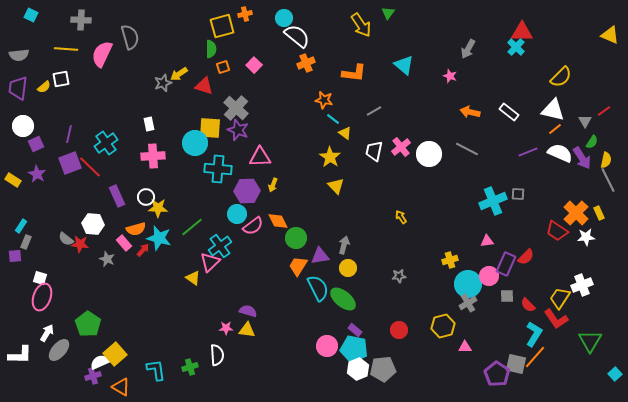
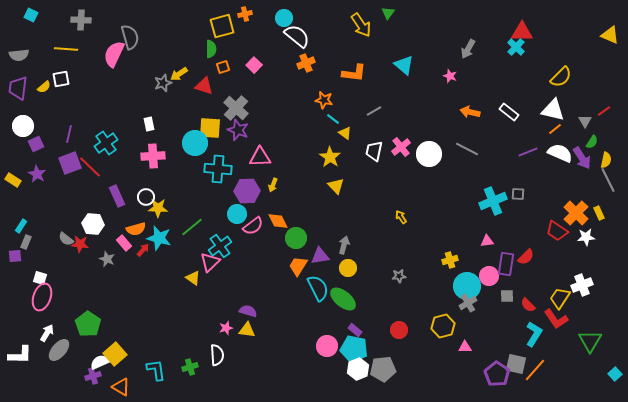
pink semicircle at (102, 54): moved 12 px right
purple rectangle at (506, 264): rotated 15 degrees counterclockwise
cyan circle at (468, 284): moved 1 px left, 2 px down
pink star at (226, 328): rotated 16 degrees counterclockwise
orange line at (535, 357): moved 13 px down
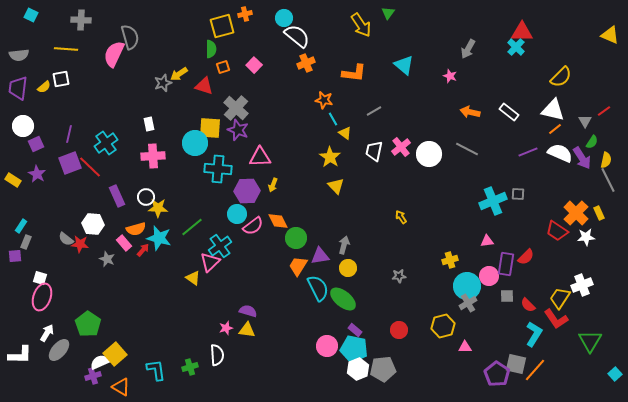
cyan line at (333, 119): rotated 24 degrees clockwise
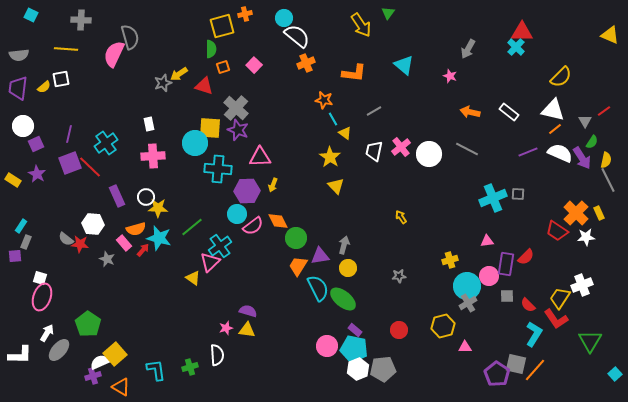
cyan cross at (493, 201): moved 3 px up
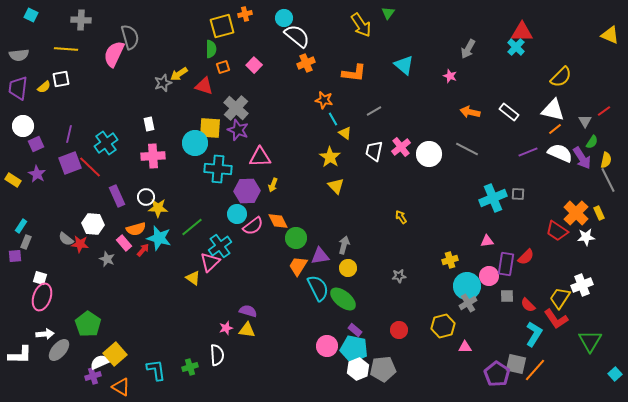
white arrow at (47, 333): moved 2 px left, 1 px down; rotated 54 degrees clockwise
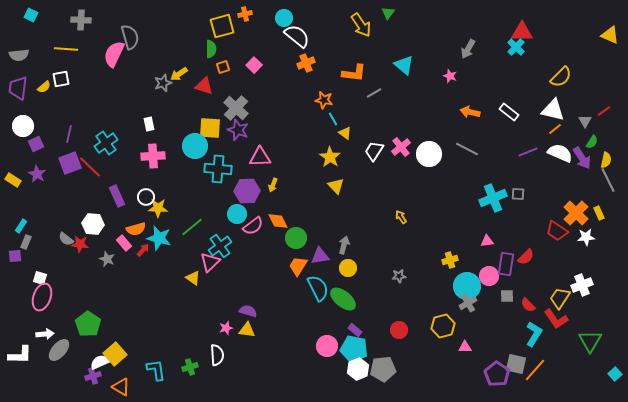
gray line at (374, 111): moved 18 px up
cyan circle at (195, 143): moved 3 px down
white trapezoid at (374, 151): rotated 20 degrees clockwise
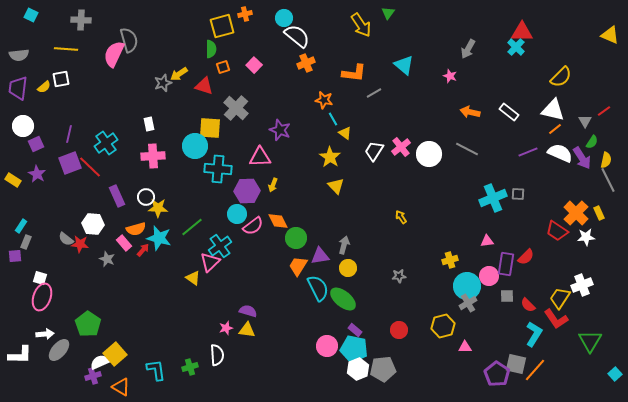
gray semicircle at (130, 37): moved 1 px left, 3 px down
purple star at (238, 130): moved 42 px right
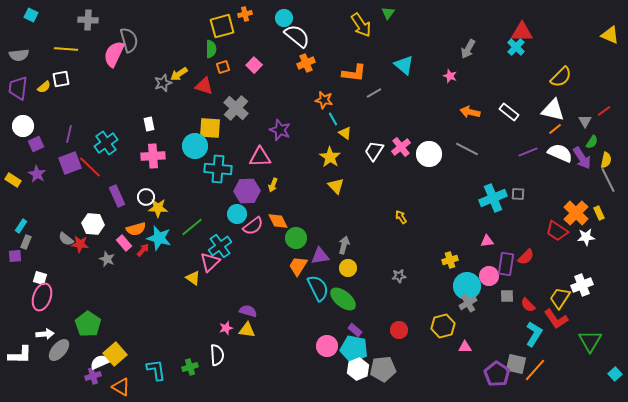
gray cross at (81, 20): moved 7 px right
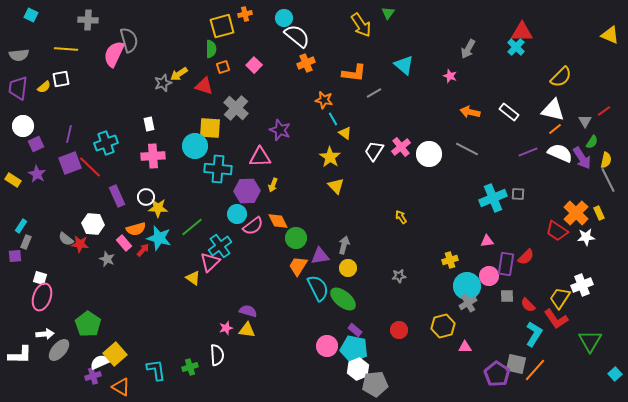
cyan cross at (106, 143): rotated 15 degrees clockwise
gray pentagon at (383, 369): moved 8 px left, 15 px down
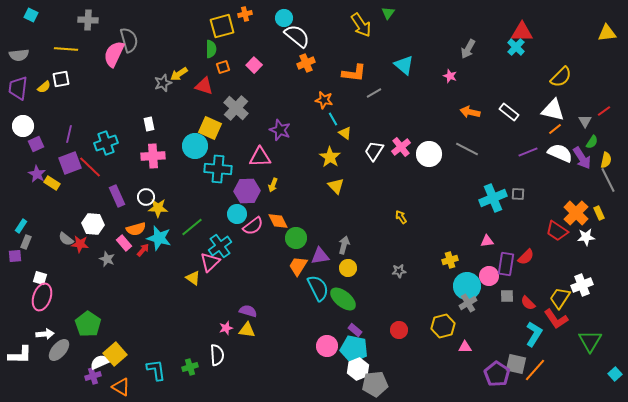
yellow triangle at (610, 35): moved 3 px left, 2 px up; rotated 30 degrees counterclockwise
yellow square at (210, 128): rotated 20 degrees clockwise
yellow rectangle at (13, 180): moved 39 px right, 3 px down
gray star at (399, 276): moved 5 px up
red semicircle at (528, 305): moved 2 px up
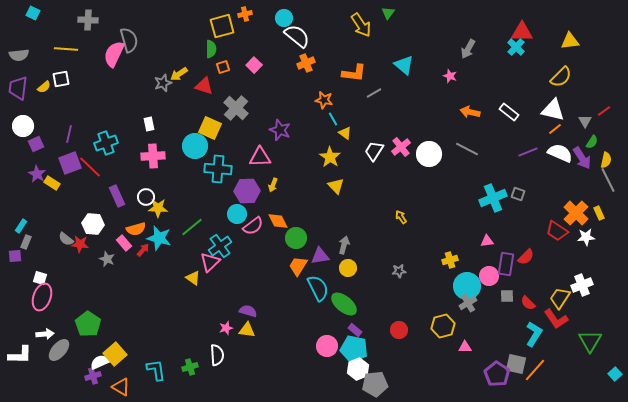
cyan square at (31, 15): moved 2 px right, 2 px up
yellow triangle at (607, 33): moved 37 px left, 8 px down
gray square at (518, 194): rotated 16 degrees clockwise
green ellipse at (343, 299): moved 1 px right, 5 px down
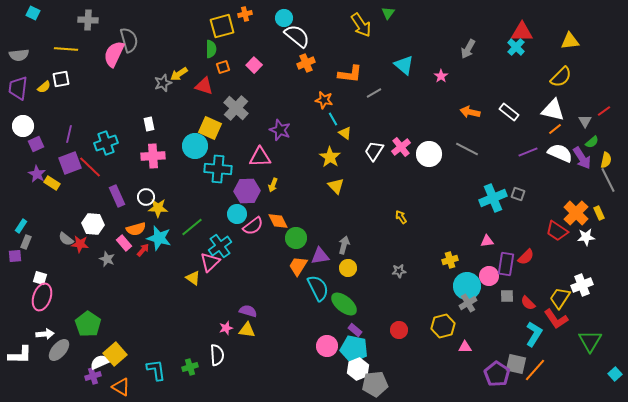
orange L-shape at (354, 73): moved 4 px left, 1 px down
pink star at (450, 76): moved 9 px left; rotated 16 degrees clockwise
green semicircle at (592, 142): rotated 16 degrees clockwise
